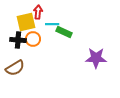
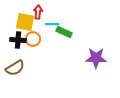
yellow square: moved 1 px left; rotated 24 degrees clockwise
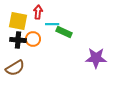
yellow square: moved 7 px left, 1 px up
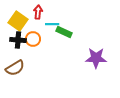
yellow square: rotated 24 degrees clockwise
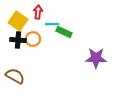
brown semicircle: moved 8 px down; rotated 120 degrees counterclockwise
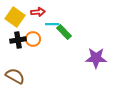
red arrow: rotated 80 degrees clockwise
yellow square: moved 3 px left, 4 px up
green rectangle: rotated 21 degrees clockwise
black cross: rotated 14 degrees counterclockwise
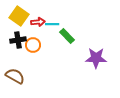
red arrow: moved 10 px down
yellow square: moved 4 px right, 1 px up
green rectangle: moved 3 px right, 4 px down
orange circle: moved 6 px down
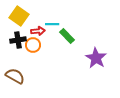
red arrow: moved 9 px down
purple star: rotated 30 degrees clockwise
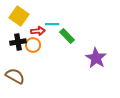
black cross: moved 2 px down
